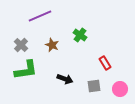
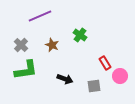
pink circle: moved 13 px up
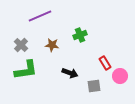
green cross: rotated 32 degrees clockwise
brown star: rotated 16 degrees counterclockwise
black arrow: moved 5 px right, 6 px up
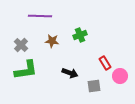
purple line: rotated 25 degrees clockwise
brown star: moved 4 px up
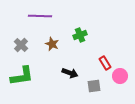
brown star: moved 3 px down; rotated 16 degrees clockwise
green L-shape: moved 4 px left, 6 px down
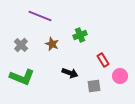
purple line: rotated 20 degrees clockwise
red rectangle: moved 2 px left, 3 px up
green L-shape: moved 1 px down; rotated 30 degrees clockwise
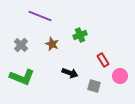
gray square: rotated 24 degrees clockwise
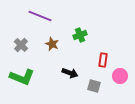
red rectangle: rotated 40 degrees clockwise
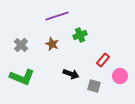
purple line: moved 17 px right; rotated 40 degrees counterclockwise
red rectangle: rotated 32 degrees clockwise
black arrow: moved 1 px right, 1 px down
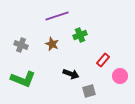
gray cross: rotated 24 degrees counterclockwise
green L-shape: moved 1 px right, 2 px down
gray square: moved 5 px left, 5 px down; rotated 32 degrees counterclockwise
